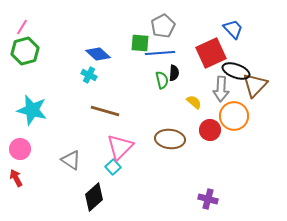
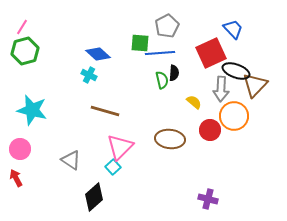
gray pentagon: moved 4 px right
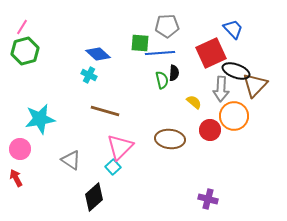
gray pentagon: rotated 25 degrees clockwise
cyan star: moved 8 px right, 9 px down; rotated 24 degrees counterclockwise
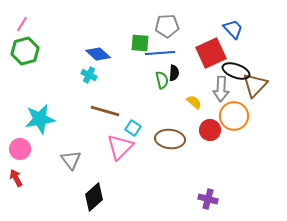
pink line: moved 3 px up
gray triangle: rotated 20 degrees clockwise
cyan square: moved 20 px right, 39 px up; rotated 14 degrees counterclockwise
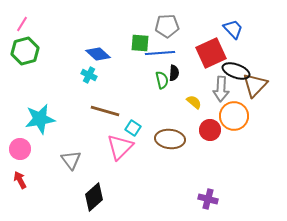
red arrow: moved 4 px right, 2 px down
